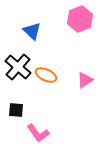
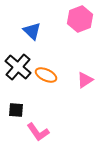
pink L-shape: moved 1 px up
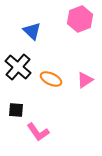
orange ellipse: moved 5 px right, 4 px down
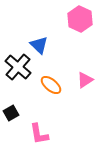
pink hexagon: rotated 15 degrees counterclockwise
blue triangle: moved 7 px right, 14 px down
orange ellipse: moved 6 px down; rotated 15 degrees clockwise
black square: moved 5 px left, 3 px down; rotated 35 degrees counterclockwise
pink L-shape: moved 1 px right, 2 px down; rotated 25 degrees clockwise
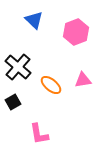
pink hexagon: moved 4 px left, 13 px down; rotated 15 degrees clockwise
blue triangle: moved 5 px left, 25 px up
pink triangle: moved 2 px left; rotated 24 degrees clockwise
black square: moved 2 px right, 11 px up
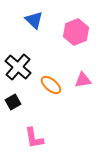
pink L-shape: moved 5 px left, 4 px down
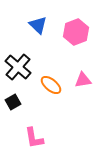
blue triangle: moved 4 px right, 5 px down
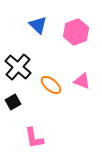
pink triangle: moved 1 px left, 1 px down; rotated 30 degrees clockwise
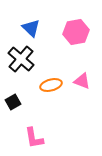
blue triangle: moved 7 px left, 3 px down
pink hexagon: rotated 10 degrees clockwise
black cross: moved 3 px right, 8 px up
orange ellipse: rotated 55 degrees counterclockwise
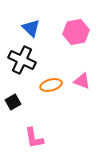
black cross: moved 1 px right, 1 px down; rotated 16 degrees counterclockwise
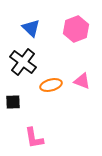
pink hexagon: moved 3 px up; rotated 10 degrees counterclockwise
black cross: moved 1 px right, 2 px down; rotated 12 degrees clockwise
black square: rotated 28 degrees clockwise
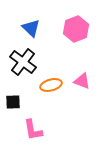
pink L-shape: moved 1 px left, 8 px up
